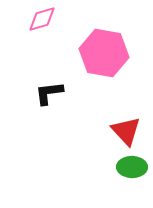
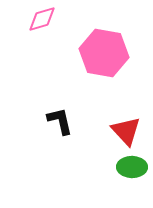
black L-shape: moved 11 px right, 28 px down; rotated 84 degrees clockwise
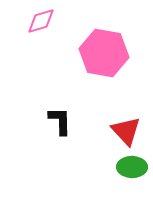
pink diamond: moved 1 px left, 2 px down
black L-shape: rotated 12 degrees clockwise
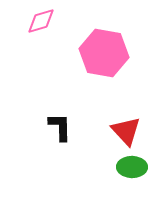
black L-shape: moved 6 px down
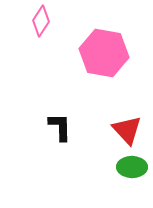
pink diamond: rotated 40 degrees counterclockwise
red triangle: moved 1 px right, 1 px up
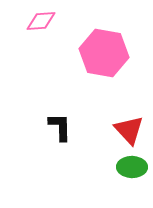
pink diamond: rotated 52 degrees clockwise
red triangle: moved 2 px right
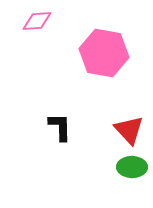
pink diamond: moved 4 px left
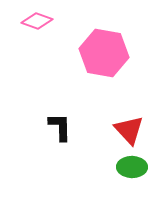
pink diamond: rotated 24 degrees clockwise
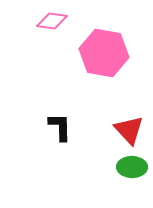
pink diamond: moved 15 px right; rotated 12 degrees counterclockwise
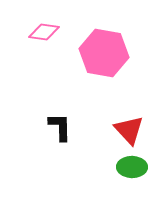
pink diamond: moved 8 px left, 11 px down
